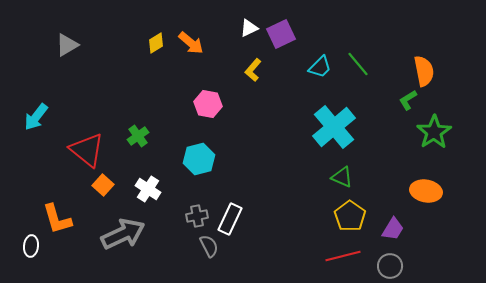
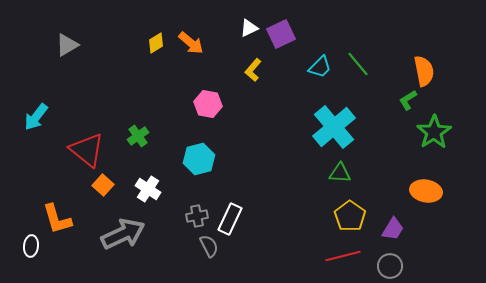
green triangle: moved 2 px left, 4 px up; rotated 20 degrees counterclockwise
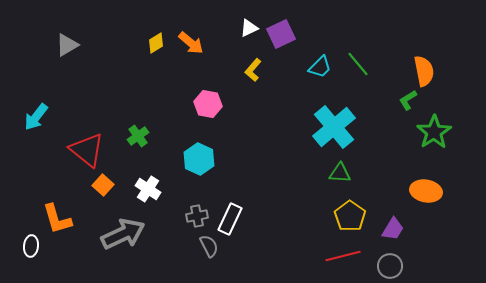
cyan hexagon: rotated 20 degrees counterclockwise
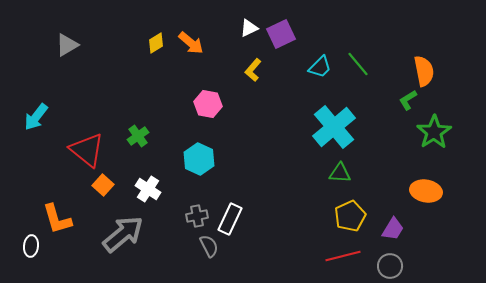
yellow pentagon: rotated 12 degrees clockwise
gray arrow: rotated 15 degrees counterclockwise
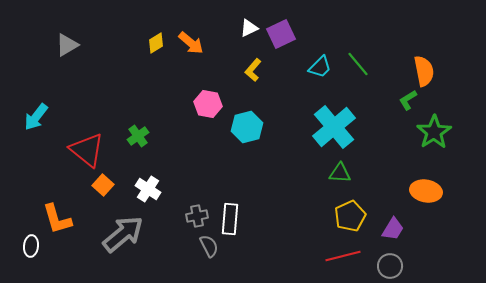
cyan hexagon: moved 48 px right, 32 px up; rotated 20 degrees clockwise
white rectangle: rotated 20 degrees counterclockwise
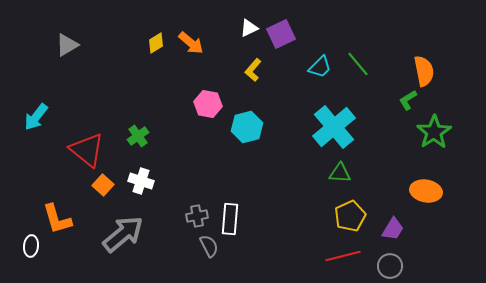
white cross: moved 7 px left, 8 px up; rotated 15 degrees counterclockwise
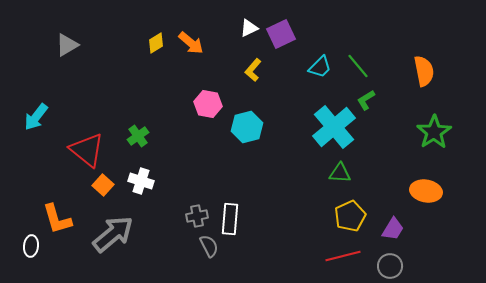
green line: moved 2 px down
green L-shape: moved 42 px left
gray arrow: moved 10 px left
